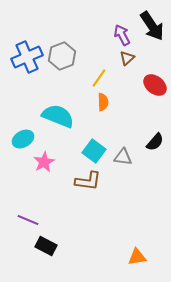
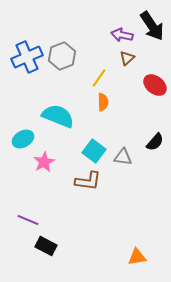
purple arrow: rotated 50 degrees counterclockwise
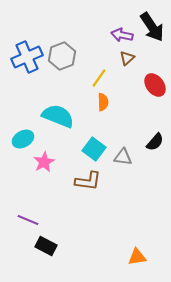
black arrow: moved 1 px down
red ellipse: rotated 15 degrees clockwise
cyan square: moved 2 px up
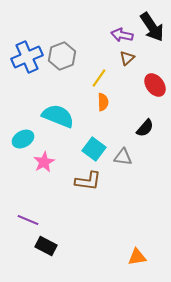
black semicircle: moved 10 px left, 14 px up
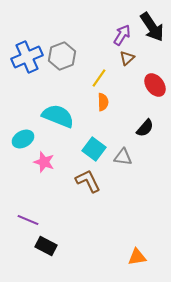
purple arrow: rotated 110 degrees clockwise
pink star: rotated 25 degrees counterclockwise
brown L-shape: rotated 124 degrees counterclockwise
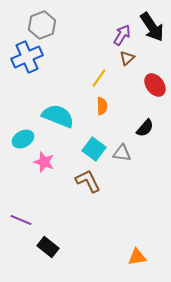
gray hexagon: moved 20 px left, 31 px up
orange semicircle: moved 1 px left, 4 px down
gray triangle: moved 1 px left, 4 px up
purple line: moved 7 px left
black rectangle: moved 2 px right, 1 px down; rotated 10 degrees clockwise
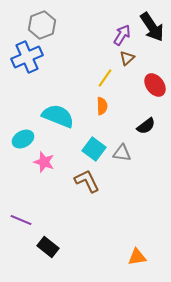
yellow line: moved 6 px right
black semicircle: moved 1 px right, 2 px up; rotated 12 degrees clockwise
brown L-shape: moved 1 px left
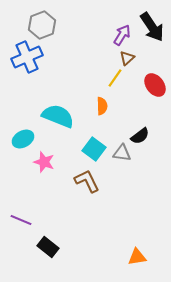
yellow line: moved 10 px right
black semicircle: moved 6 px left, 10 px down
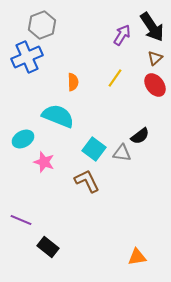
brown triangle: moved 28 px right
orange semicircle: moved 29 px left, 24 px up
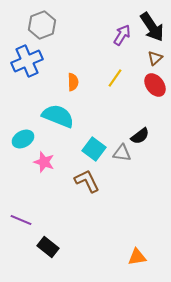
blue cross: moved 4 px down
